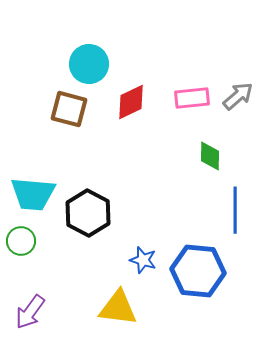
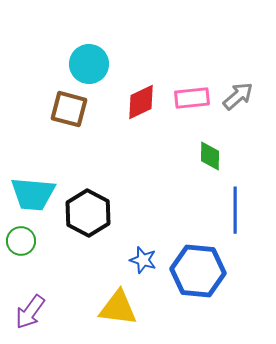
red diamond: moved 10 px right
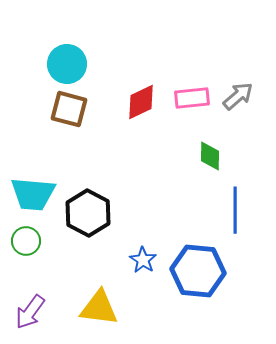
cyan circle: moved 22 px left
green circle: moved 5 px right
blue star: rotated 16 degrees clockwise
yellow triangle: moved 19 px left
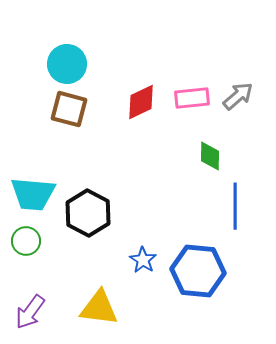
blue line: moved 4 px up
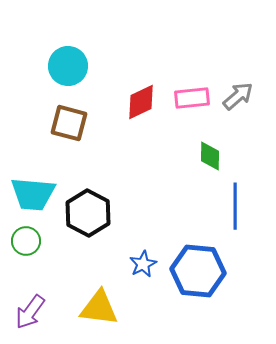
cyan circle: moved 1 px right, 2 px down
brown square: moved 14 px down
blue star: moved 4 px down; rotated 12 degrees clockwise
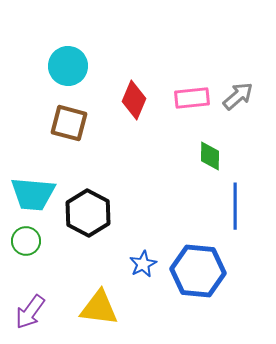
red diamond: moved 7 px left, 2 px up; rotated 42 degrees counterclockwise
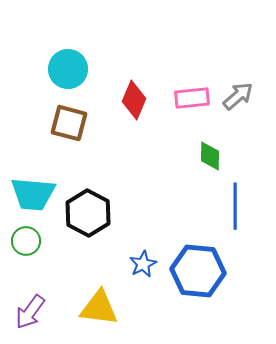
cyan circle: moved 3 px down
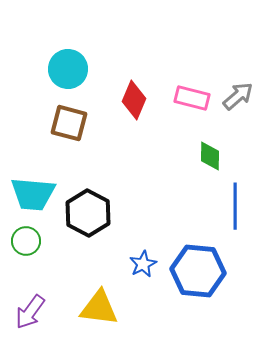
pink rectangle: rotated 20 degrees clockwise
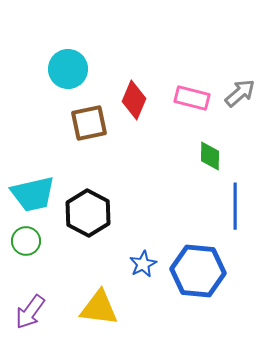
gray arrow: moved 2 px right, 3 px up
brown square: moved 20 px right; rotated 27 degrees counterclockwise
cyan trapezoid: rotated 18 degrees counterclockwise
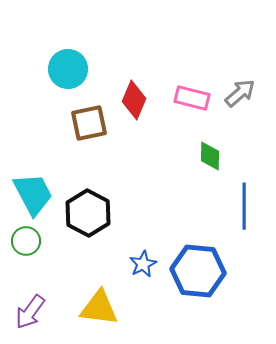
cyan trapezoid: rotated 105 degrees counterclockwise
blue line: moved 9 px right
